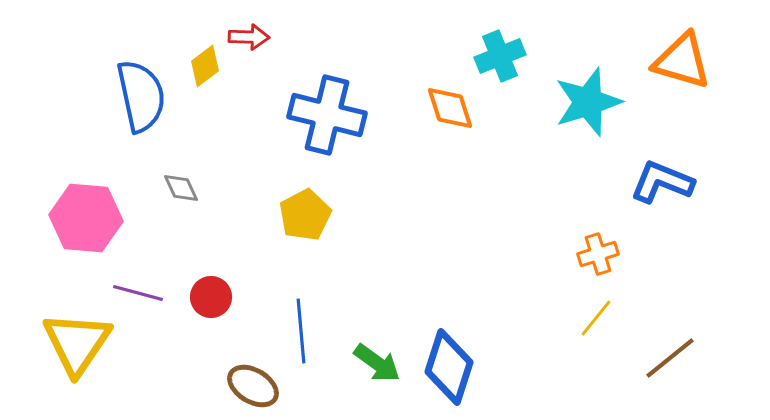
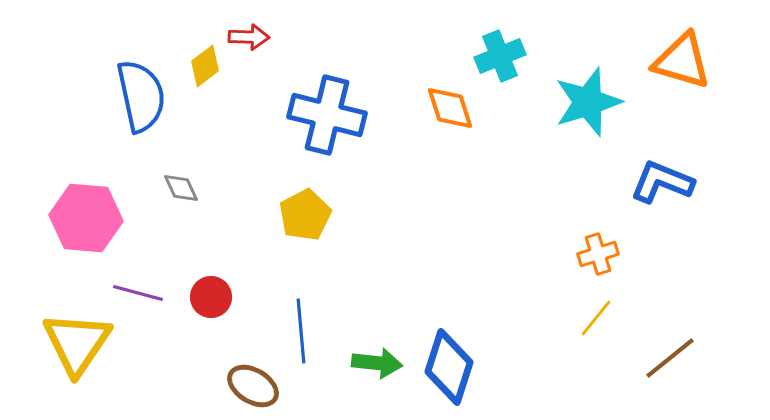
green arrow: rotated 30 degrees counterclockwise
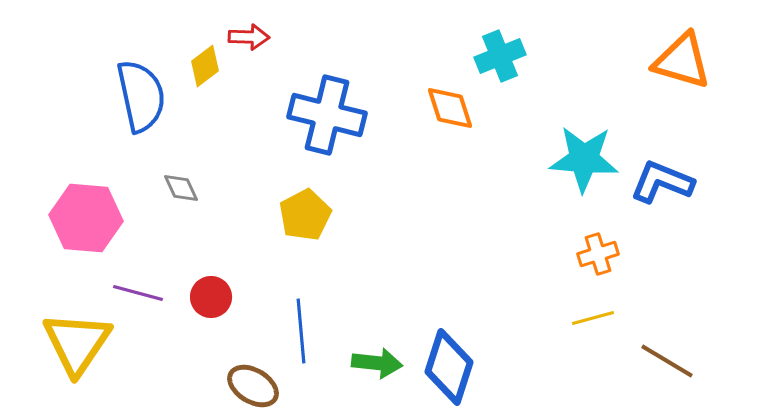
cyan star: moved 4 px left, 57 px down; rotated 22 degrees clockwise
yellow line: moved 3 px left; rotated 36 degrees clockwise
brown line: moved 3 px left, 3 px down; rotated 70 degrees clockwise
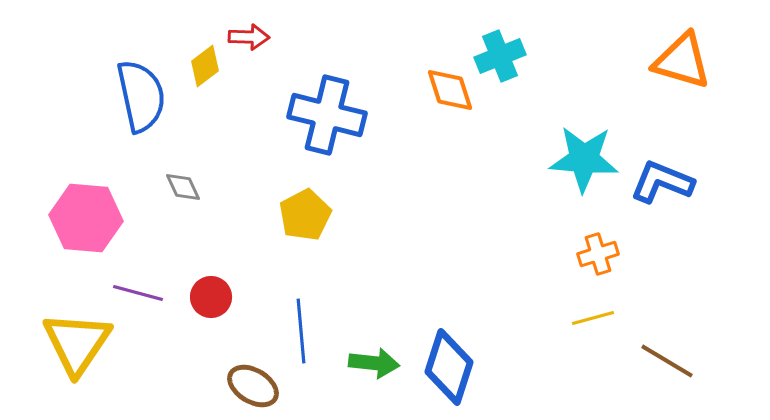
orange diamond: moved 18 px up
gray diamond: moved 2 px right, 1 px up
green arrow: moved 3 px left
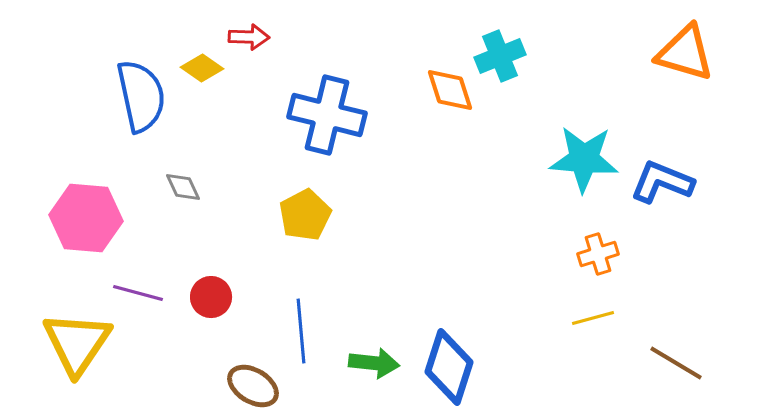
orange triangle: moved 3 px right, 8 px up
yellow diamond: moved 3 px left, 2 px down; rotated 72 degrees clockwise
brown line: moved 9 px right, 2 px down
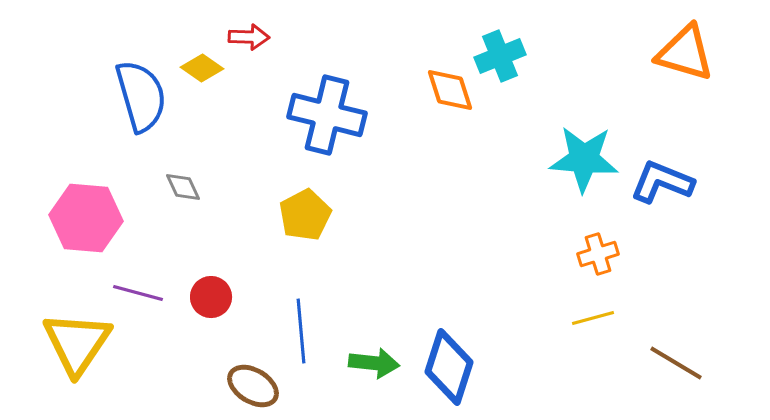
blue semicircle: rotated 4 degrees counterclockwise
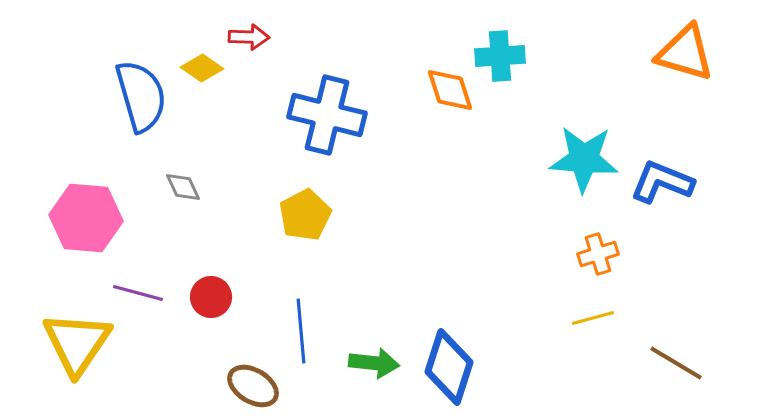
cyan cross: rotated 18 degrees clockwise
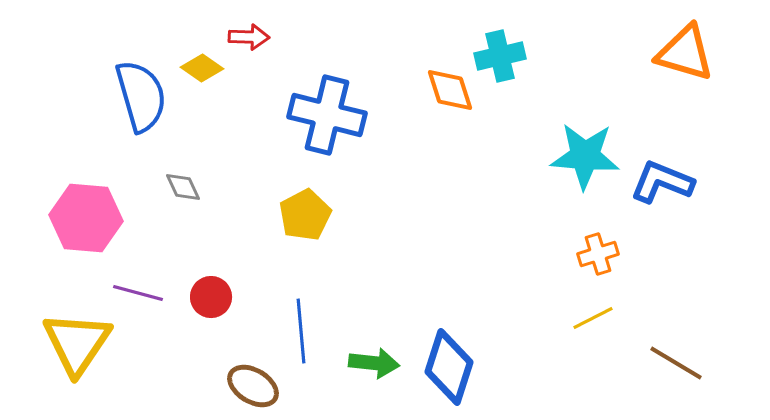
cyan cross: rotated 9 degrees counterclockwise
cyan star: moved 1 px right, 3 px up
yellow line: rotated 12 degrees counterclockwise
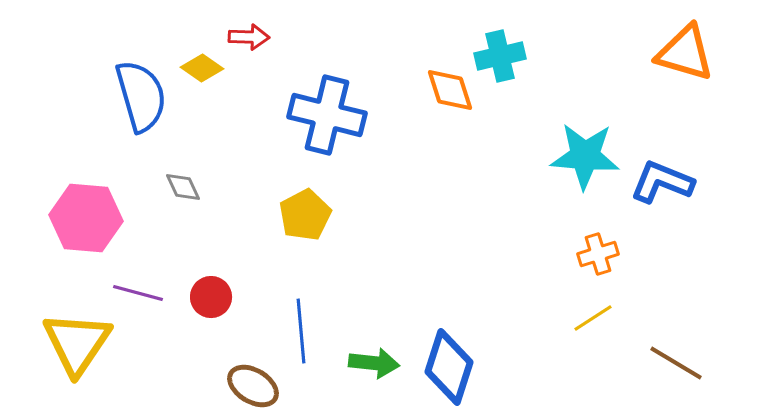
yellow line: rotated 6 degrees counterclockwise
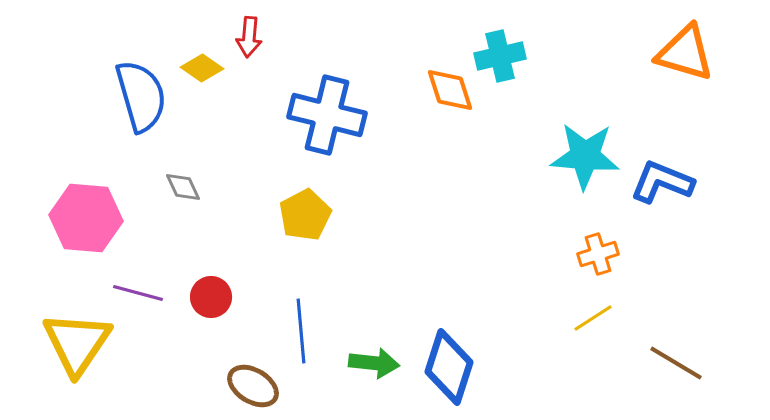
red arrow: rotated 93 degrees clockwise
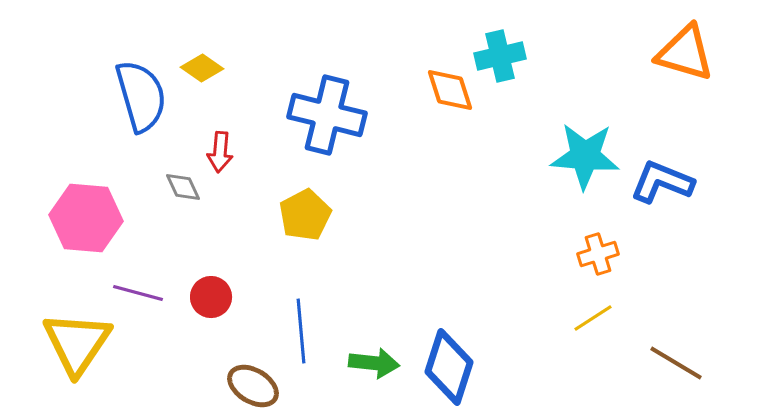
red arrow: moved 29 px left, 115 px down
